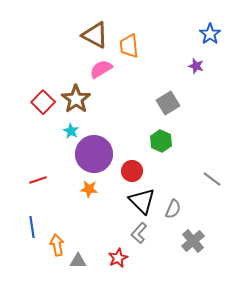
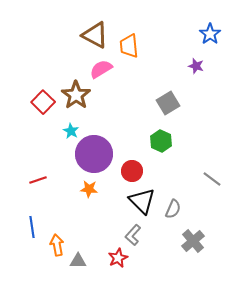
brown star: moved 4 px up
gray L-shape: moved 6 px left, 2 px down
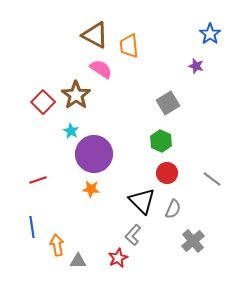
pink semicircle: rotated 65 degrees clockwise
red circle: moved 35 px right, 2 px down
orange star: moved 2 px right
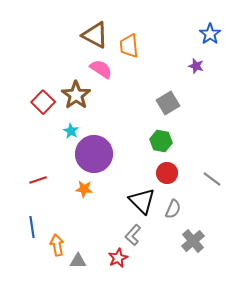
green hexagon: rotated 15 degrees counterclockwise
orange star: moved 7 px left
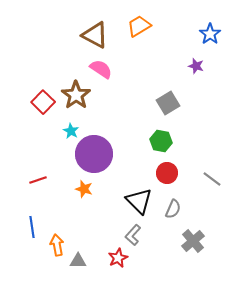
orange trapezoid: moved 10 px right, 20 px up; rotated 65 degrees clockwise
orange star: rotated 12 degrees clockwise
black triangle: moved 3 px left
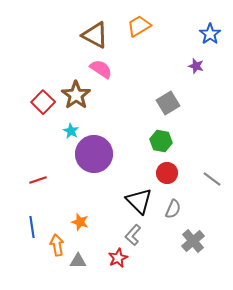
orange star: moved 4 px left, 33 px down
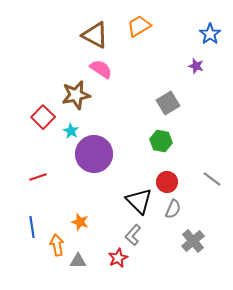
brown star: rotated 24 degrees clockwise
red square: moved 15 px down
red circle: moved 9 px down
red line: moved 3 px up
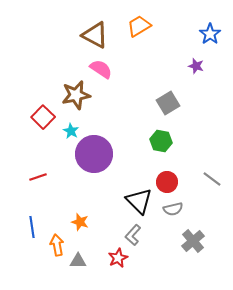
gray semicircle: rotated 54 degrees clockwise
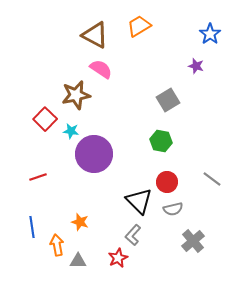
gray square: moved 3 px up
red square: moved 2 px right, 2 px down
cyan star: rotated 21 degrees counterclockwise
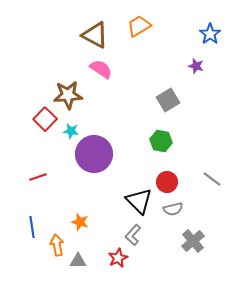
brown star: moved 8 px left; rotated 8 degrees clockwise
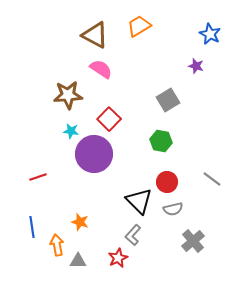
blue star: rotated 10 degrees counterclockwise
red square: moved 64 px right
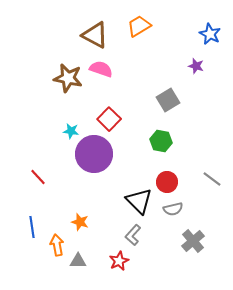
pink semicircle: rotated 15 degrees counterclockwise
brown star: moved 17 px up; rotated 16 degrees clockwise
red line: rotated 66 degrees clockwise
red star: moved 1 px right, 3 px down
